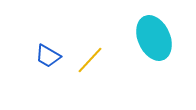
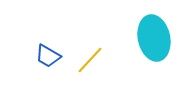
cyan ellipse: rotated 12 degrees clockwise
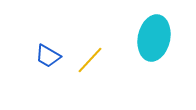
cyan ellipse: rotated 24 degrees clockwise
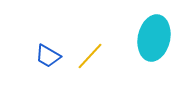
yellow line: moved 4 px up
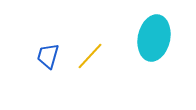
blue trapezoid: rotated 76 degrees clockwise
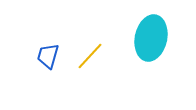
cyan ellipse: moved 3 px left
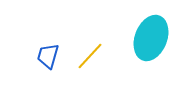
cyan ellipse: rotated 9 degrees clockwise
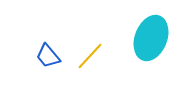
blue trapezoid: rotated 56 degrees counterclockwise
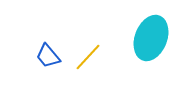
yellow line: moved 2 px left, 1 px down
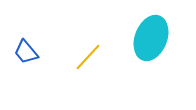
blue trapezoid: moved 22 px left, 4 px up
